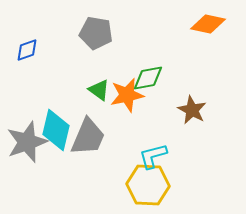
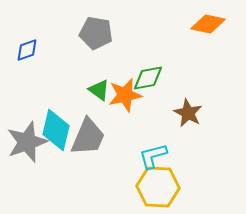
orange star: moved 2 px left
brown star: moved 4 px left, 3 px down
yellow hexagon: moved 10 px right, 2 px down
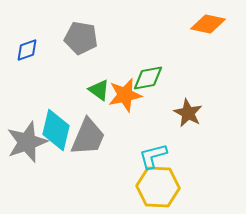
gray pentagon: moved 15 px left, 5 px down
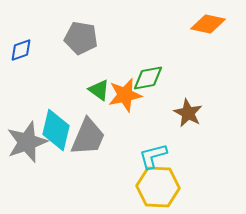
blue diamond: moved 6 px left
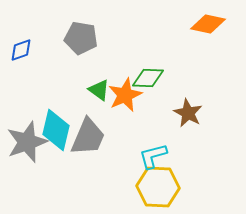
green diamond: rotated 12 degrees clockwise
orange star: rotated 12 degrees counterclockwise
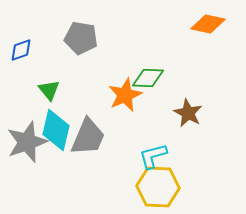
green triangle: moved 50 px left; rotated 15 degrees clockwise
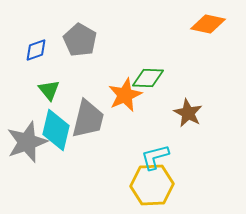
gray pentagon: moved 1 px left, 2 px down; rotated 20 degrees clockwise
blue diamond: moved 15 px right
gray trapezoid: moved 18 px up; rotated 9 degrees counterclockwise
cyan L-shape: moved 2 px right, 1 px down
yellow hexagon: moved 6 px left, 2 px up; rotated 6 degrees counterclockwise
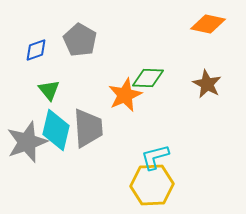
brown star: moved 19 px right, 29 px up
gray trapezoid: moved 9 px down; rotated 18 degrees counterclockwise
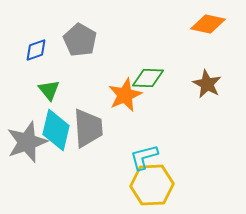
cyan L-shape: moved 11 px left
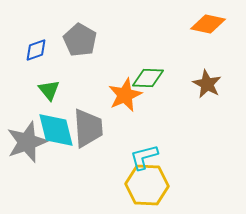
cyan diamond: rotated 27 degrees counterclockwise
yellow hexagon: moved 5 px left; rotated 6 degrees clockwise
